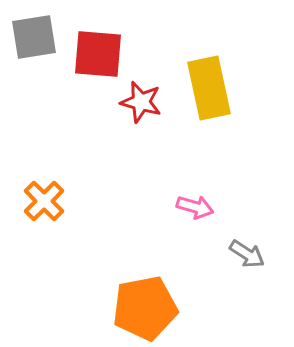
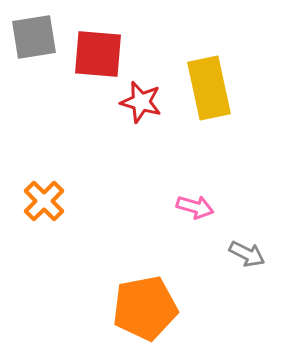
gray arrow: rotated 6 degrees counterclockwise
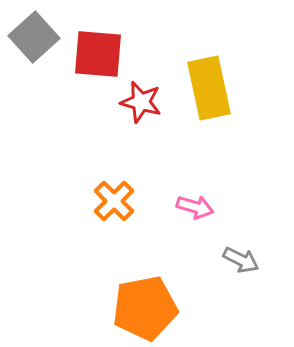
gray square: rotated 33 degrees counterclockwise
orange cross: moved 70 px right
gray arrow: moved 6 px left, 6 px down
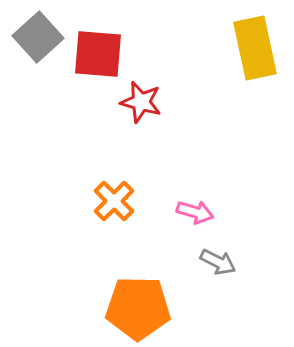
gray square: moved 4 px right
yellow rectangle: moved 46 px right, 40 px up
pink arrow: moved 5 px down
gray arrow: moved 23 px left, 2 px down
orange pentagon: moved 7 px left; rotated 12 degrees clockwise
